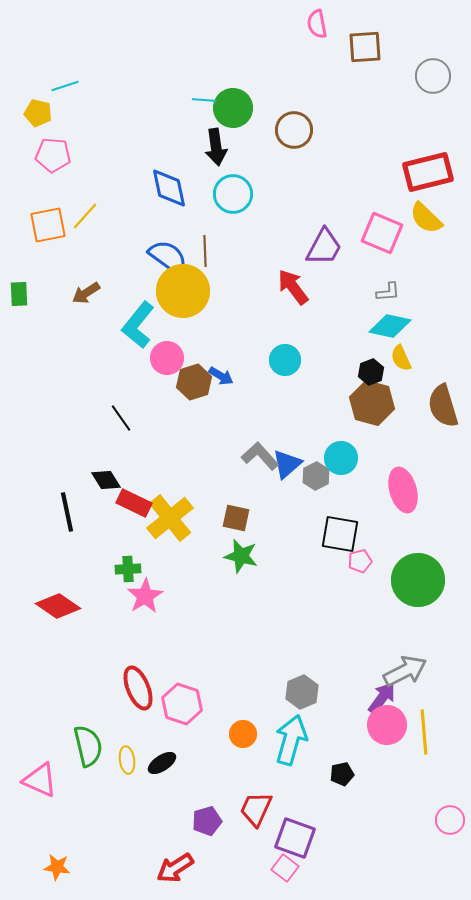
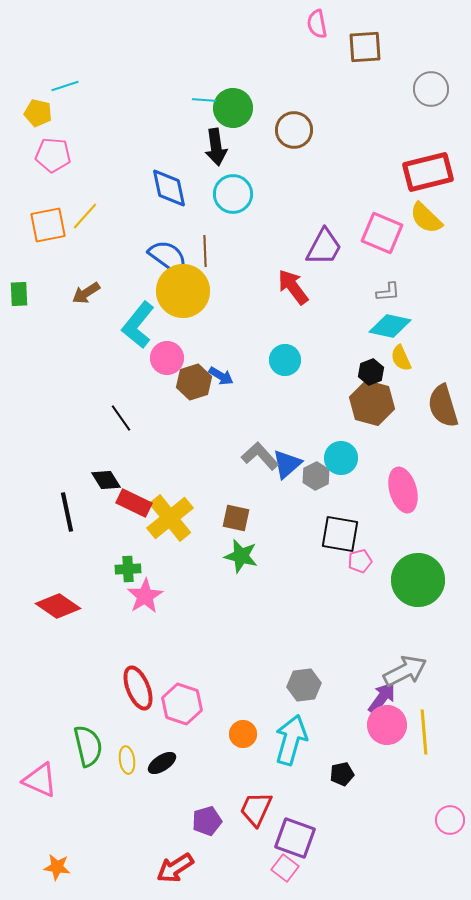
gray circle at (433, 76): moved 2 px left, 13 px down
gray hexagon at (302, 692): moved 2 px right, 7 px up; rotated 16 degrees clockwise
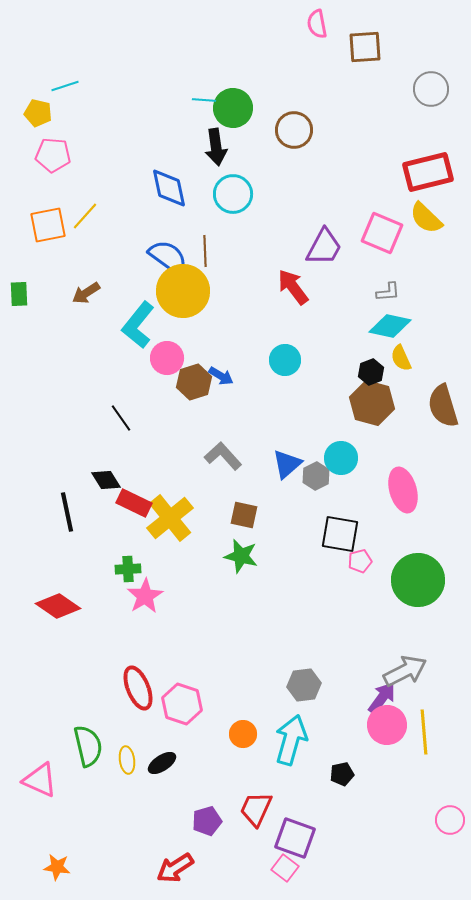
gray L-shape at (260, 456): moved 37 px left
brown square at (236, 518): moved 8 px right, 3 px up
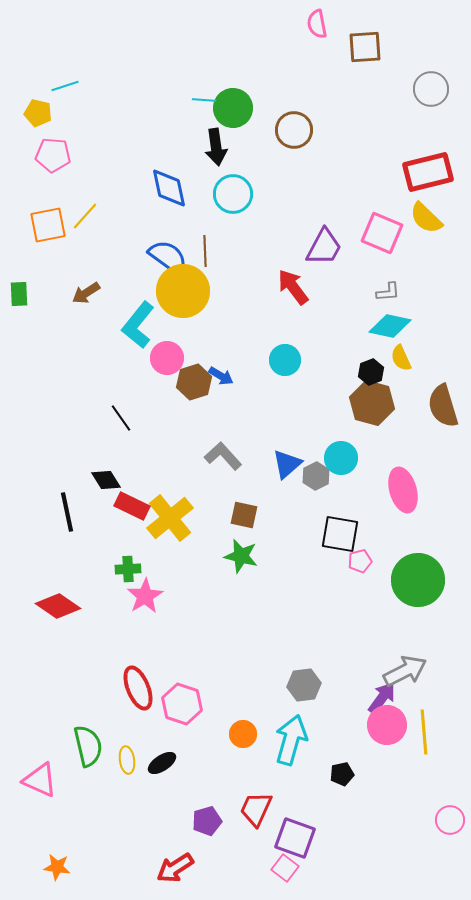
red rectangle at (134, 503): moved 2 px left, 3 px down
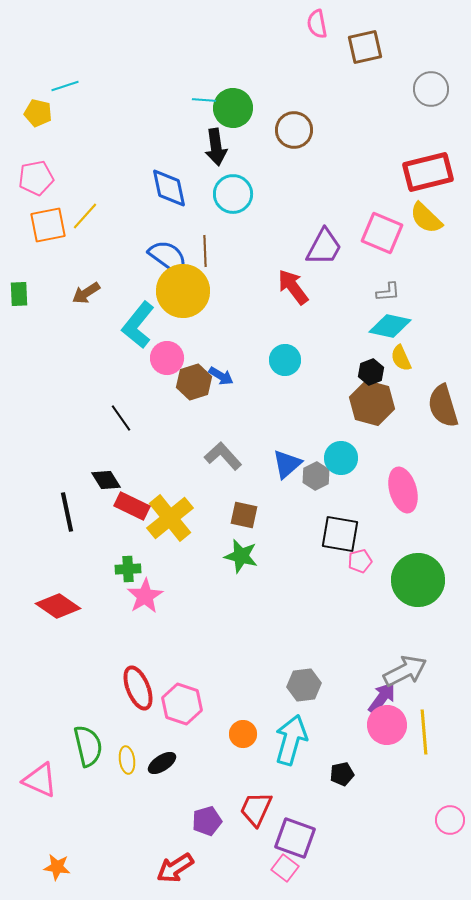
brown square at (365, 47): rotated 9 degrees counterclockwise
pink pentagon at (53, 155): moved 17 px left, 23 px down; rotated 16 degrees counterclockwise
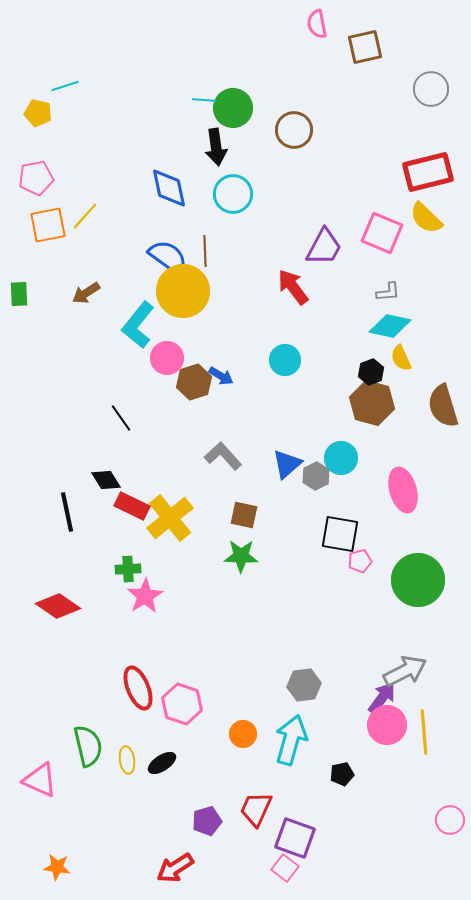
green star at (241, 556): rotated 12 degrees counterclockwise
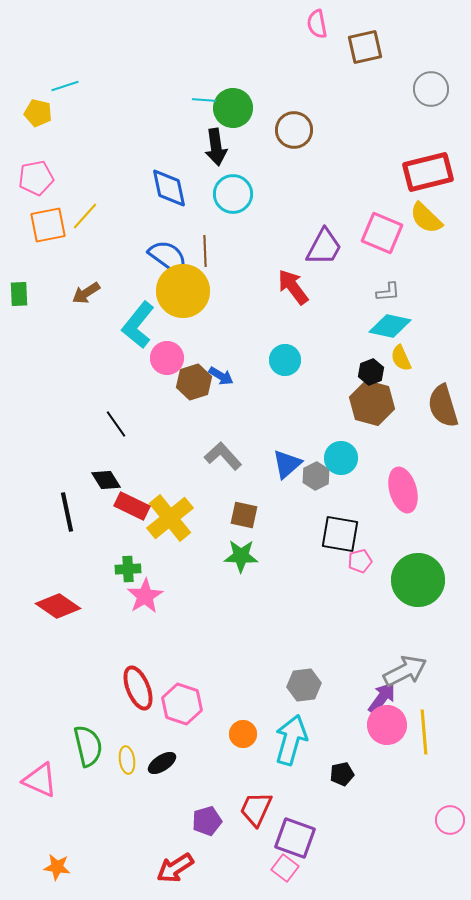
black line at (121, 418): moved 5 px left, 6 px down
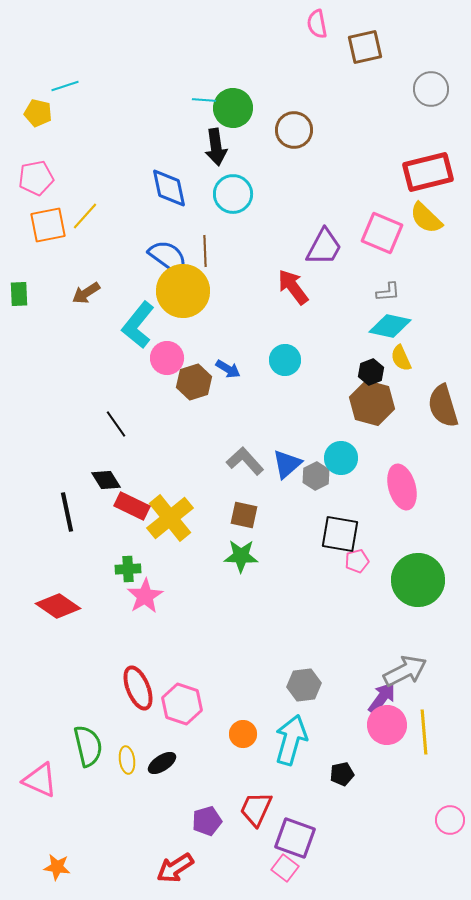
blue arrow at (221, 376): moved 7 px right, 7 px up
gray L-shape at (223, 456): moved 22 px right, 5 px down
pink ellipse at (403, 490): moved 1 px left, 3 px up
pink pentagon at (360, 561): moved 3 px left
